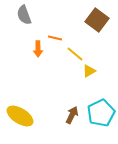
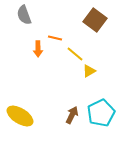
brown square: moved 2 px left
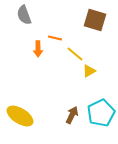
brown square: rotated 20 degrees counterclockwise
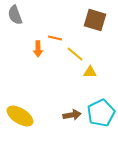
gray semicircle: moved 9 px left
yellow triangle: moved 1 px right, 1 px down; rotated 32 degrees clockwise
brown arrow: rotated 54 degrees clockwise
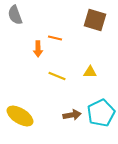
yellow line: moved 18 px left, 22 px down; rotated 18 degrees counterclockwise
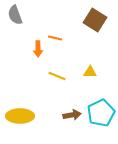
brown square: rotated 15 degrees clockwise
yellow ellipse: rotated 32 degrees counterclockwise
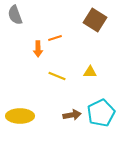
orange line: rotated 32 degrees counterclockwise
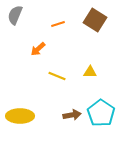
gray semicircle: rotated 42 degrees clockwise
orange line: moved 3 px right, 14 px up
orange arrow: rotated 49 degrees clockwise
cyan pentagon: rotated 12 degrees counterclockwise
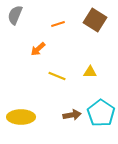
yellow ellipse: moved 1 px right, 1 px down
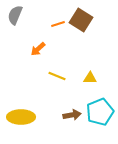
brown square: moved 14 px left
yellow triangle: moved 6 px down
cyan pentagon: moved 1 px left, 1 px up; rotated 16 degrees clockwise
